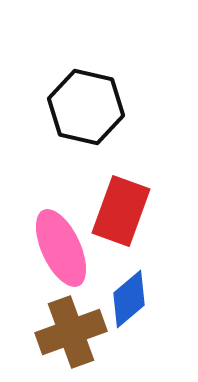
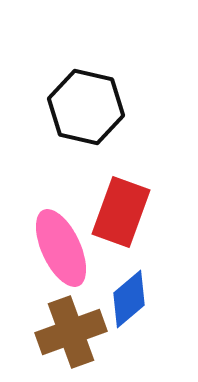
red rectangle: moved 1 px down
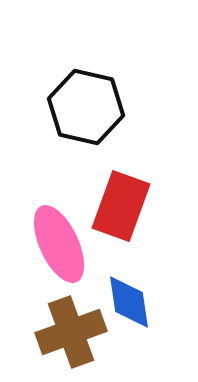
red rectangle: moved 6 px up
pink ellipse: moved 2 px left, 4 px up
blue diamond: moved 3 px down; rotated 58 degrees counterclockwise
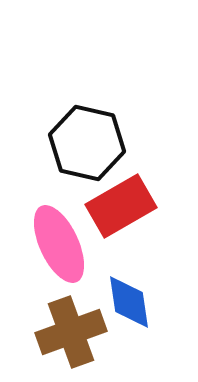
black hexagon: moved 1 px right, 36 px down
red rectangle: rotated 40 degrees clockwise
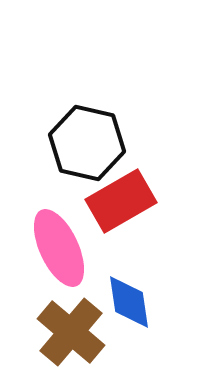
red rectangle: moved 5 px up
pink ellipse: moved 4 px down
brown cross: rotated 30 degrees counterclockwise
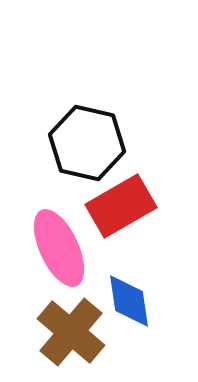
red rectangle: moved 5 px down
blue diamond: moved 1 px up
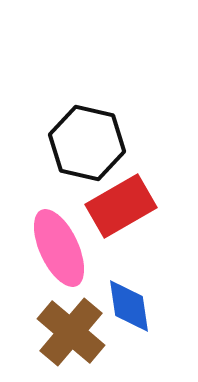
blue diamond: moved 5 px down
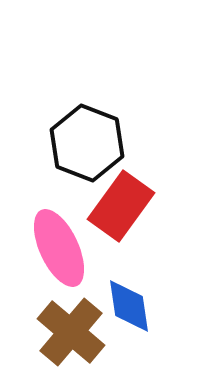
black hexagon: rotated 8 degrees clockwise
red rectangle: rotated 24 degrees counterclockwise
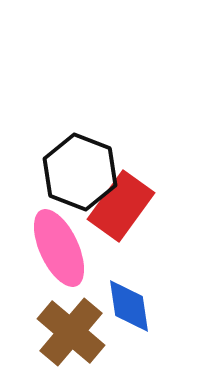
black hexagon: moved 7 px left, 29 px down
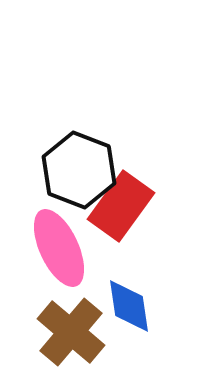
black hexagon: moved 1 px left, 2 px up
